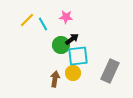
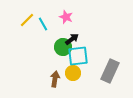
pink star: rotated 16 degrees clockwise
green circle: moved 2 px right, 2 px down
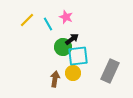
cyan line: moved 5 px right
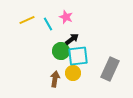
yellow line: rotated 21 degrees clockwise
green circle: moved 2 px left, 4 px down
gray rectangle: moved 2 px up
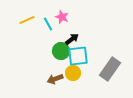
pink star: moved 4 px left
gray rectangle: rotated 10 degrees clockwise
brown arrow: rotated 119 degrees counterclockwise
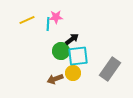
pink star: moved 6 px left; rotated 24 degrees counterclockwise
cyan line: rotated 32 degrees clockwise
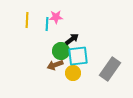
yellow line: rotated 63 degrees counterclockwise
cyan line: moved 1 px left
brown arrow: moved 14 px up
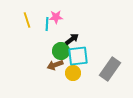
yellow line: rotated 21 degrees counterclockwise
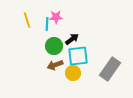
green circle: moved 7 px left, 5 px up
